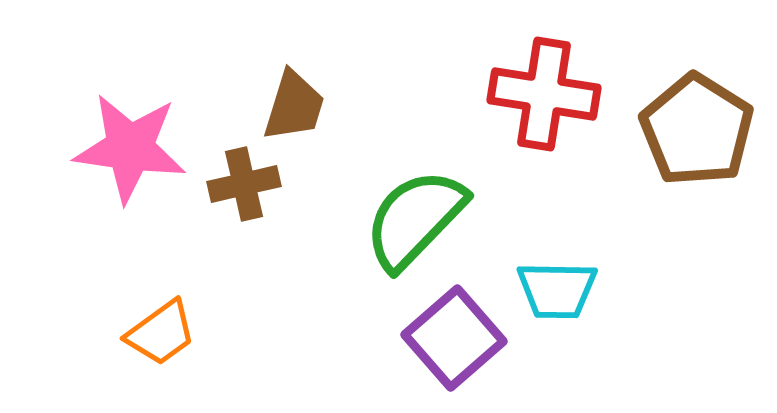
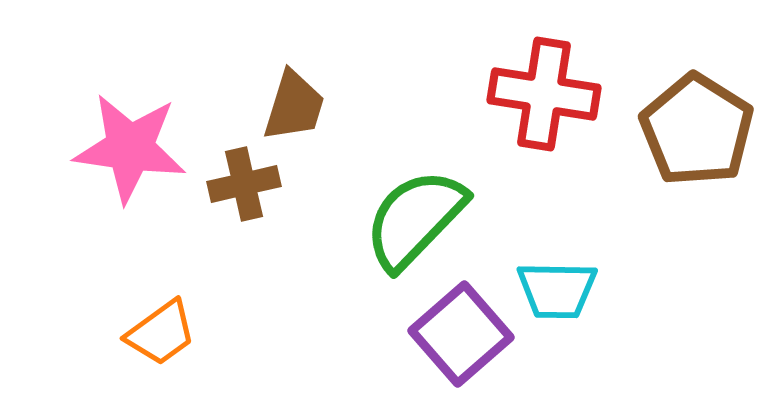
purple square: moved 7 px right, 4 px up
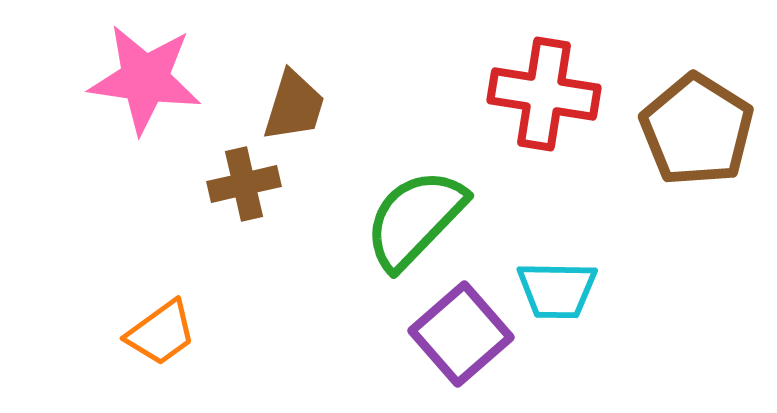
pink star: moved 15 px right, 69 px up
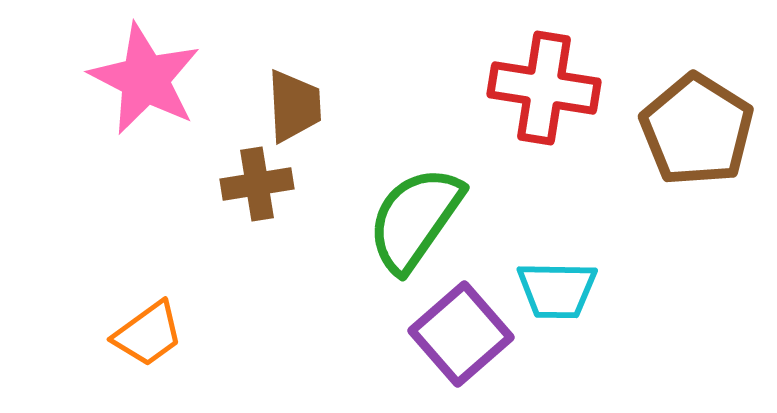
pink star: rotated 19 degrees clockwise
red cross: moved 6 px up
brown trapezoid: rotated 20 degrees counterclockwise
brown cross: moved 13 px right; rotated 4 degrees clockwise
green semicircle: rotated 9 degrees counterclockwise
orange trapezoid: moved 13 px left, 1 px down
